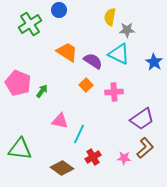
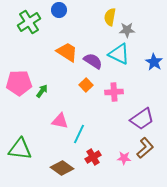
green cross: moved 1 px left, 2 px up
pink pentagon: moved 1 px right; rotated 25 degrees counterclockwise
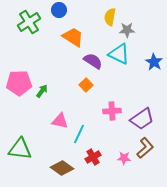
orange trapezoid: moved 6 px right, 15 px up
pink cross: moved 2 px left, 19 px down
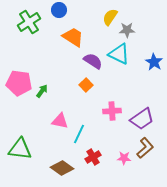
yellow semicircle: rotated 24 degrees clockwise
pink pentagon: rotated 10 degrees clockwise
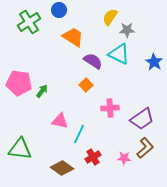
pink cross: moved 2 px left, 3 px up
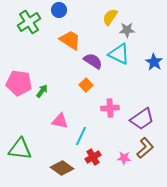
orange trapezoid: moved 3 px left, 3 px down
cyan line: moved 2 px right, 2 px down
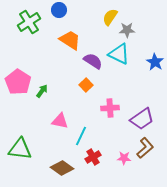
blue star: moved 1 px right
pink pentagon: moved 1 px left, 1 px up; rotated 25 degrees clockwise
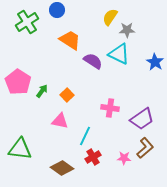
blue circle: moved 2 px left
green cross: moved 2 px left
orange square: moved 19 px left, 10 px down
pink cross: rotated 12 degrees clockwise
cyan line: moved 4 px right
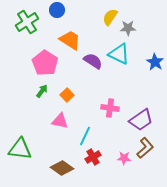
gray star: moved 1 px right, 2 px up
pink pentagon: moved 27 px right, 19 px up
purple trapezoid: moved 1 px left, 1 px down
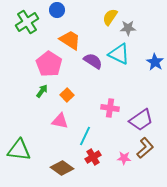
pink pentagon: moved 4 px right, 1 px down
green triangle: moved 1 px left, 1 px down
